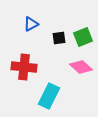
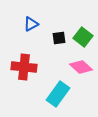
green square: rotated 30 degrees counterclockwise
cyan rectangle: moved 9 px right, 2 px up; rotated 10 degrees clockwise
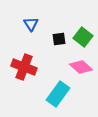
blue triangle: rotated 35 degrees counterclockwise
black square: moved 1 px down
red cross: rotated 15 degrees clockwise
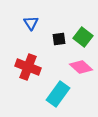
blue triangle: moved 1 px up
red cross: moved 4 px right
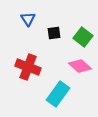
blue triangle: moved 3 px left, 4 px up
black square: moved 5 px left, 6 px up
pink diamond: moved 1 px left, 1 px up
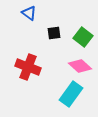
blue triangle: moved 1 px right, 6 px up; rotated 21 degrees counterclockwise
cyan rectangle: moved 13 px right
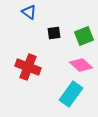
blue triangle: moved 1 px up
green square: moved 1 px right, 1 px up; rotated 30 degrees clockwise
pink diamond: moved 1 px right, 1 px up
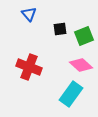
blue triangle: moved 2 px down; rotated 14 degrees clockwise
black square: moved 6 px right, 4 px up
red cross: moved 1 px right
